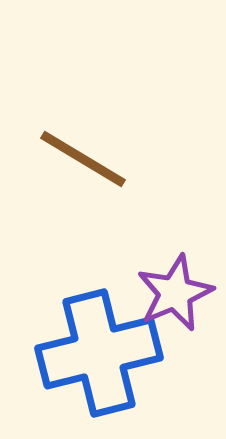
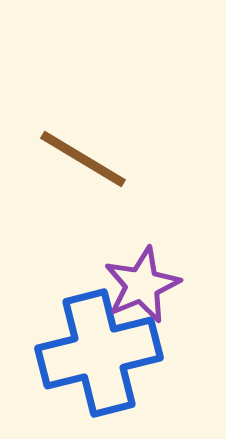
purple star: moved 33 px left, 8 px up
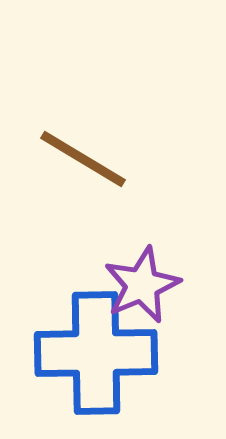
blue cross: moved 3 px left; rotated 13 degrees clockwise
